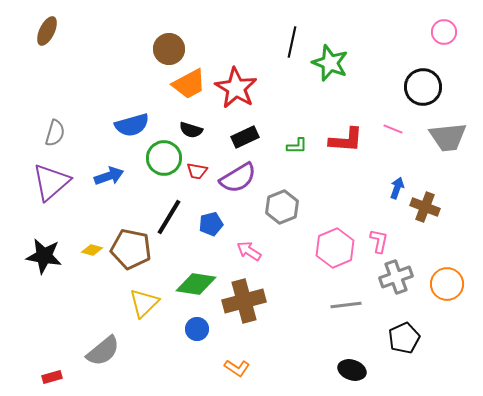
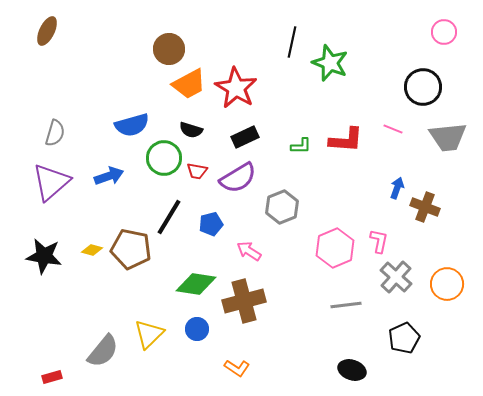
green L-shape at (297, 146): moved 4 px right
gray cross at (396, 277): rotated 28 degrees counterclockwise
yellow triangle at (144, 303): moved 5 px right, 31 px down
gray semicircle at (103, 351): rotated 12 degrees counterclockwise
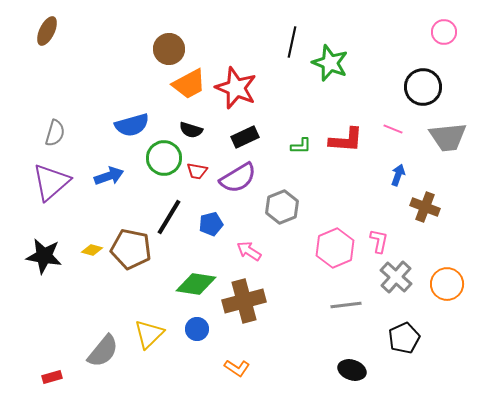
red star at (236, 88): rotated 9 degrees counterclockwise
blue arrow at (397, 188): moved 1 px right, 13 px up
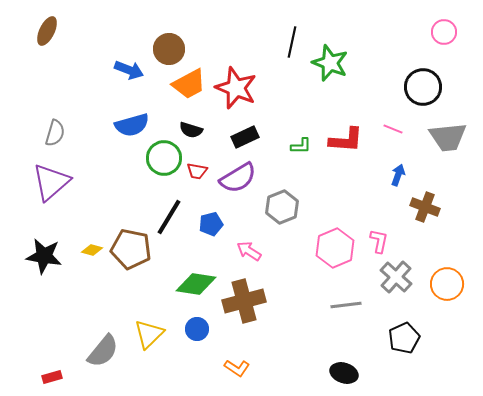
blue arrow at (109, 176): moved 20 px right, 106 px up; rotated 40 degrees clockwise
black ellipse at (352, 370): moved 8 px left, 3 px down
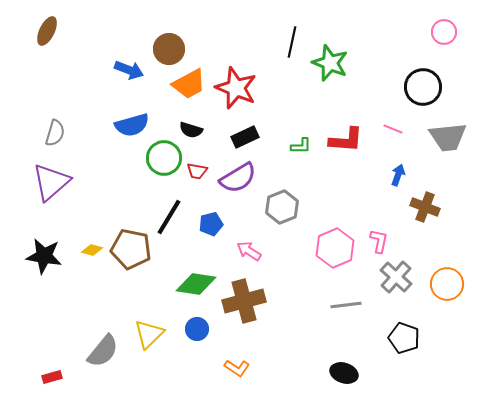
black pentagon at (404, 338): rotated 28 degrees counterclockwise
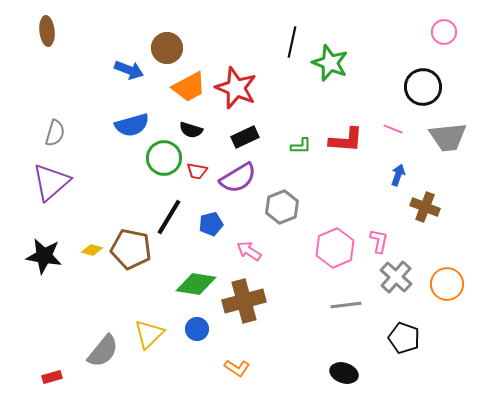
brown ellipse at (47, 31): rotated 32 degrees counterclockwise
brown circle at (169, 49): moved 2 px left, 1 px up
orange trapezoid at (189, 84): moved 3 px down
